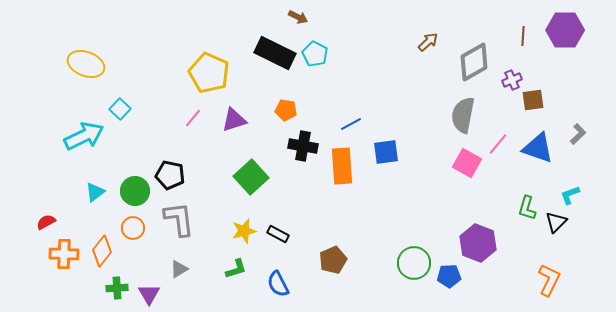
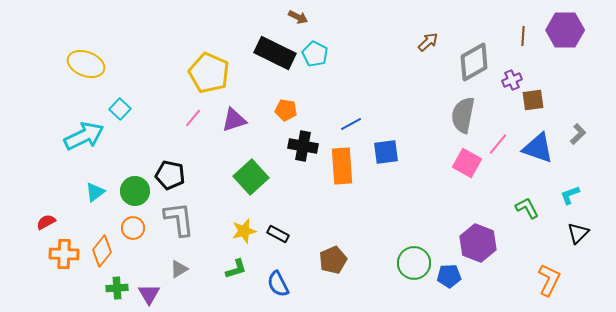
green L-shape at (527, 208): rotated 135 degrees clockwise
black triangle at (556, 222): moved 22 px right, 11 px down
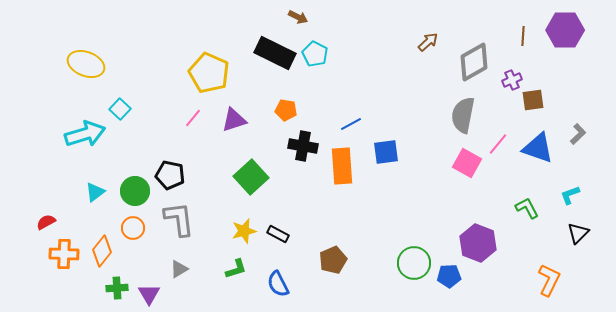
cyan arrow at (84, 136): moved 1 px right, 2 px up; rotated 9 degrees clockwise
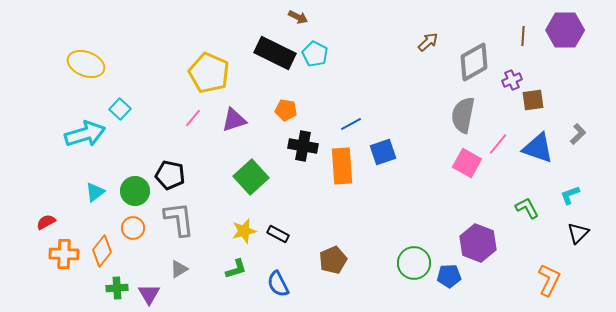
blue square at (386, 152): moved 3 px left; rotated 12 degrees counterclockwise
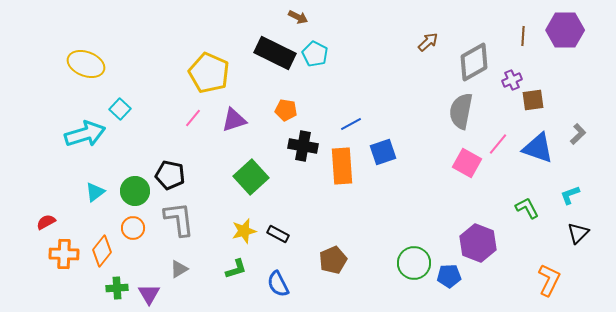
gray semicircle at (463, 115): moved 2 px left, 4 px up
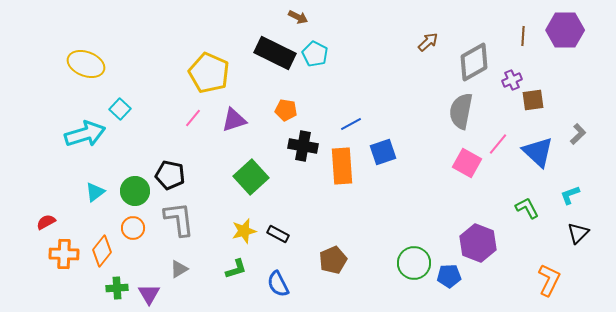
blue triangle at (538, 148): moved 4 px down; rotated 24 degrees clockwise
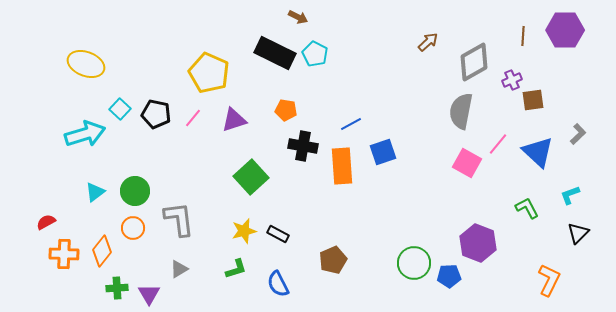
black pentagon at (170, 175): moved 14 px left, 61 px up
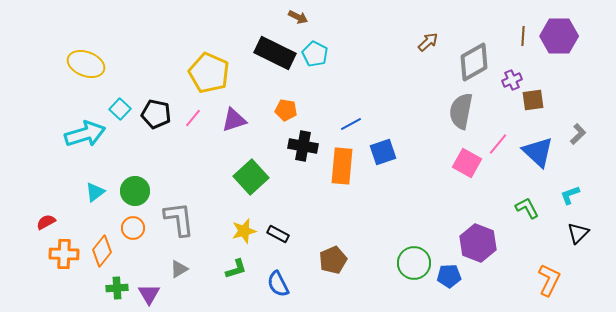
purple hexagon at (565, 30): moved 6 px left, 6 px down
orange rectangle at (342, 166): rotated 9 degrees clockwise
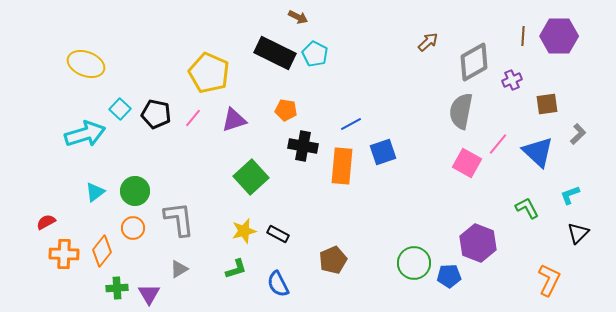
brown square at (533, 100): moved 14 px right, 4 px down
